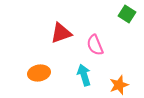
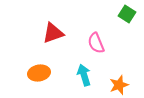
red triangle: moved 8 px left
pink semicircle: moved 1 px right, 2 px up
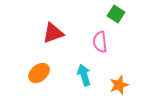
green square: moved 11 px left
pink semicircle: moved 4 px right, 1 px up; rotated 15 degrees clockwise
orange ellipse: rotated 30 degrees counterclockwise
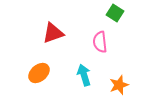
green square: moved 1 px left, 1 px up
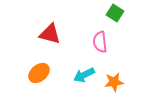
red triangle: moved 3 px left, 1 px down; rotated 35 degrees clockwise
cyan arrow: rotated 100 degrees counterclockwise
orange star: moved 5 px left, 3 px up; rotated 12 degrees clockwise
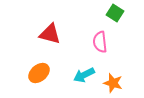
orange star: moved 1 px left, 1 px down; rotated 24 degrees clockwise
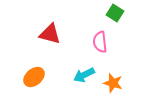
orange ellipse: moved 5 px left, 4 px down
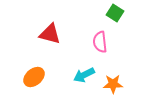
orange star: moved 1 px down; rotated 18 degrees counterclockwise
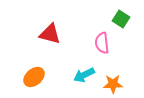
green square: moved 6 px right, 6 px down
pink semicircle: moved 2 px right, 1 px down
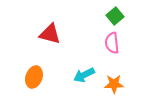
green square: moved 6 px left, 3 px up; rotated 18 degrees clockwise
pink semicircle: moved 10 px right
orange ellipse: rotated 30 degrees counterclockwise
orange star: moved 1 px right
